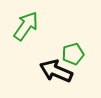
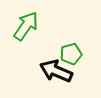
green pentagon: moved 2 px left
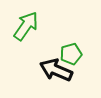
black arrow: moved 1 px up
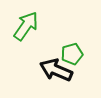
green pentagon: moved 1 px right
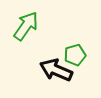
green pentagon: moved 3 px right, 1 px down
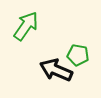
green pentagon: moved 3 px right; rotated 25 degrees clockwise
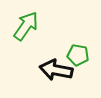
black arrow: rotated 12 degrees counterclockwise
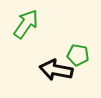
green arrow: moved 2 px up
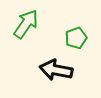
green pentagon: moved 2 px left, 17 px up; rotated 30 degrees counterclockwise
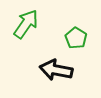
green pentagon: rotated 20 degrees counterclockwise
